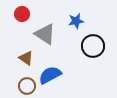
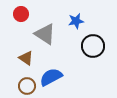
red circle: moved 1 px left
blue semicircle: moved 1 px right, 2 px down
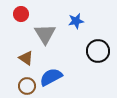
gray triangle: rotated 25 degrees clockwise
black circle: moved 5 px right, 5 px down
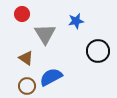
red circle: moved 1 px right
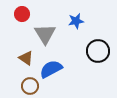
blue semicircle: moved 8 px up
brown circle: moved 3 px right
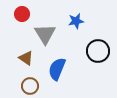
blue semicircle: moved 6 px right; rotated 40 degrees counterclockwise
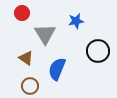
red circle: moved 1 px up
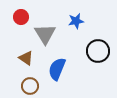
red circle: moved 1 px left, 4 px down
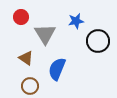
black circle: moved 10 px up
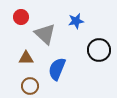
gray triangle: rotated 15 degrees counterclockwise
black circle: moved 1 px right, 9 px down
brown triangle: rotated 35 degrees counterclockwise
